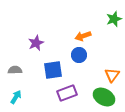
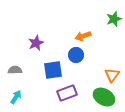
blue circle: moved 3 px left
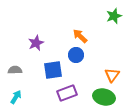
green star: moved 3 px up
orange arrow: moved 3 px left; rotated 63 degrees clockwise
green ellipse: rotated 15 degrees counterclockwise
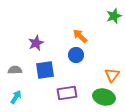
blue square: moved 8 px left
purple rectangle: rotated 12 degrees clockwise
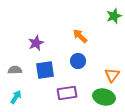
blue circle: moved 2 px right, 6 px down
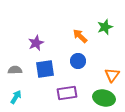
green star: moved 9 px left, 11 px down
blue square: moved 1 px up
green ellipse: moved 1 px down
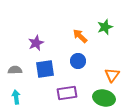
cyan arrow: rotated 40 degrees counterclockwise
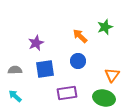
cyan arrow: moved 1 px left, 1 px up; rotated 40 degrees counterclockwise
